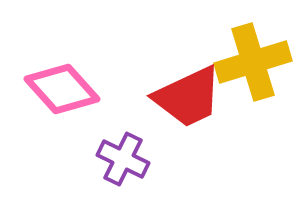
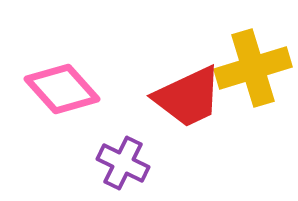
yellow cross: moved 6 px down
purple cross: moved 4 px down
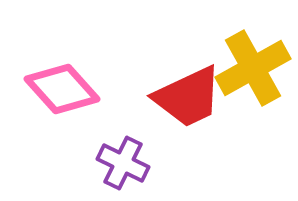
yellow cross: rotated 12 degrees counterclockwise
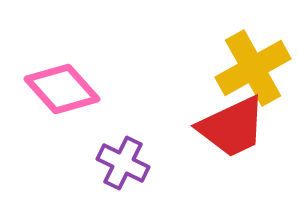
red trapezoid: moved 44 px right, 30 px down
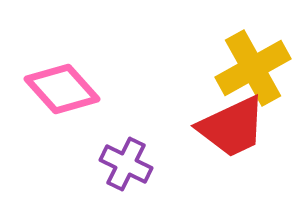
purple cross: moved 3 px right, 1 px down
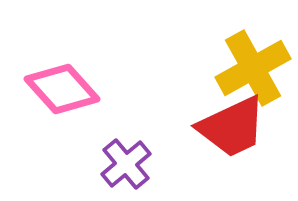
purple cross: rotated 24 degrees clockwise
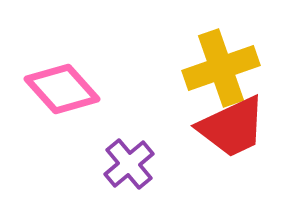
yellow cross: moved 32 px left; rotated 10 degrees clockwise
purple cross: moved 3 px right
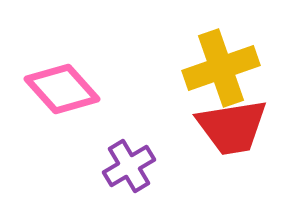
red trapezoid: rotated 16 degrees clockwise
purple cross: moved 2 px down; rotated 9 degrees clockwise
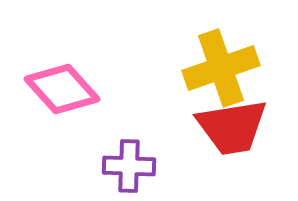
purple cross: rotated 33 degrees clockwise
